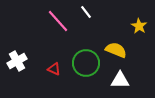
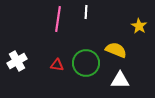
white line: rotated 40 degrees clockwise
pink line: moved 2 px up; rotated 50 degrees clockwise
red triangle: moved 3 px right, 4 px up; rotated 16 degrees counterclockwise
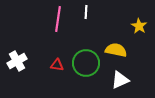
yellow semicircle: rotated 10 degrees counterclockwise
white triangle: rotated 24 degrees counterclockwise
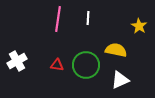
white line: moved 2 px right, 6 px down
green circle: moved 2 px down
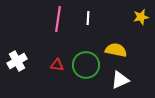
yellow star: moved 2 px right, 9 px up; rotated 28 degrees clockwise
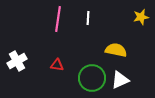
green circle: moved 6 px right, 13 px down
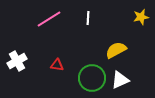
pink line: moved 9 px left; rotated 50 degrees clockwise
yellow semicircle: rotated 40 degrees counterclockwise
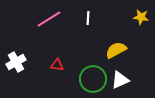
yellow star: rotated 21 degrees clockwise
white cross: moved 1 px left, 1 px down
green circle: moved 1 px right, 1 px down
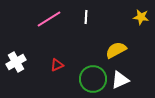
white line: moved 2 px left, 1 px up
red triangle: rotated 32 degrees counterclockwise
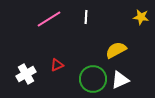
white cross: moved 10 px right, 12 px down
